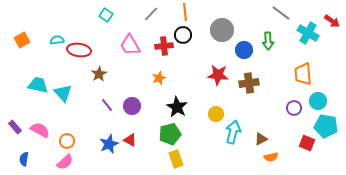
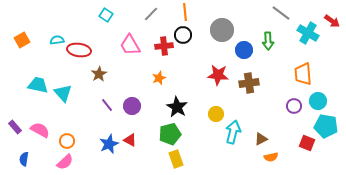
purple circle at (294, 108): moved 2 px up
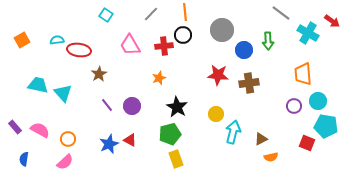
orange circle at (67, 141): moved 1 px right, 2 px up
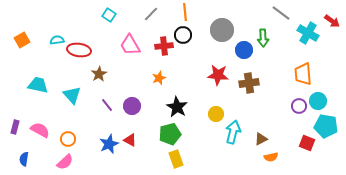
cyan square at (106, 15): moved 3 px right
green arrow at (268, 41): moved 5 px left, 3 px up
cyan triangle at (63, 93): moved 9 px right, 2 px down
purple circle at (294, 106): moved 5 px right
purple rectangle at (15, 127): rotated 56 degrees clockwise
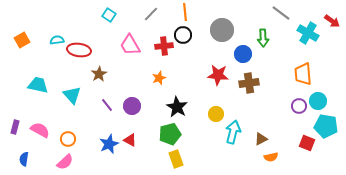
blue circle at (244, 50): moved 1 px left, 4 px down
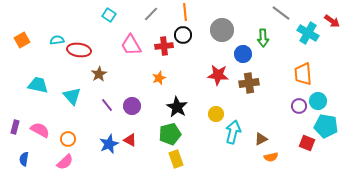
pink trapezoid at (130, 45): moved 1 px right
cyan triangle at (72, 95): moved 1 px down
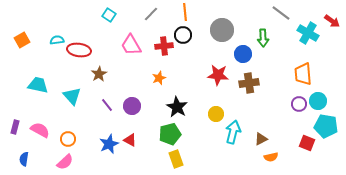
purple circle at (299, 106): moved 2 px up
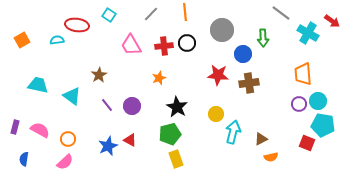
black circle at (183, 35): moved 4 px right, 8 px down
red ellipse at (79, 50): moved 2 px left, 25 px up
brown star at (99, 74): moved 1 px down
cyan triangle at (72, 96): rotated 12 degrees counterclockwise
cyan pentagon at (326, 126): moved 3 px left, 1 px up
blue star at (109, 144): moved 1 px left, 2 px down
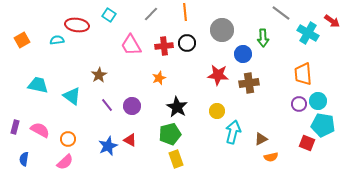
yellow circle at (216, 114): moved 1 px right, 3 px up
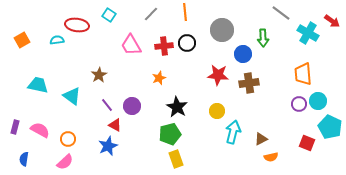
cyan pentagon at (323, 125): moved 7 px right, 2 px down; rotated 15 degrees clockwise
red triangle at (130, 140): moved 15 px left, 15 px up
